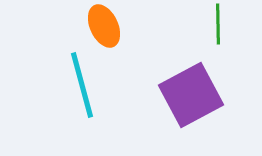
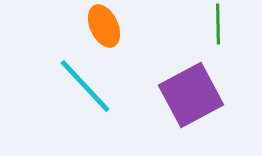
cyan line: moved 3 px right, 1 px down; rotated 28 degrees counterclockwise
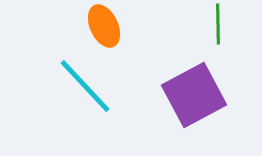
purple square: moved 3 px right
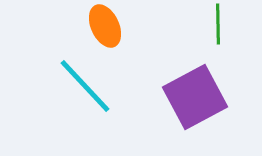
orange ellipse: moved 1 px right
purple square: moved 1 px right, 2 px down
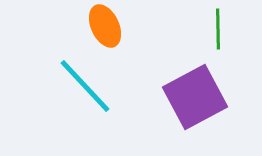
green line: moved 5 px down
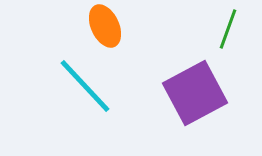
green line: moved 10 px right; rotated 21 degrees clockwise
purple square: moved 4 px up
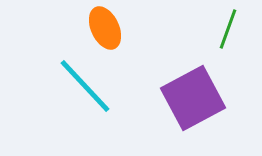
orange ellipse: moved 2 px down
purple square: moved 2 px left, 5 px down
